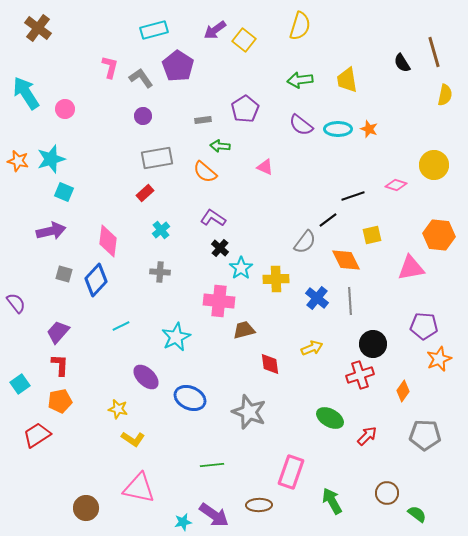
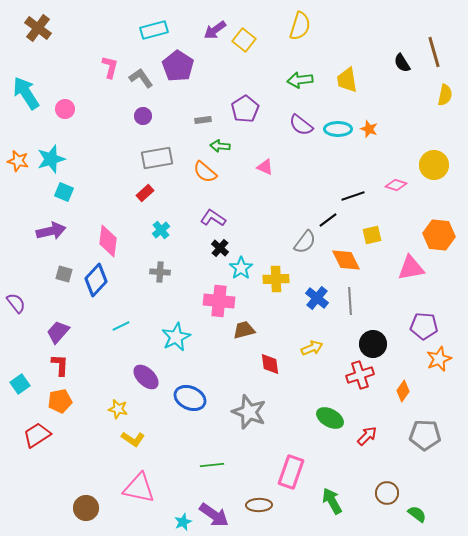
cyan star at (183, 522): rotated 12 degrees counterclockwise
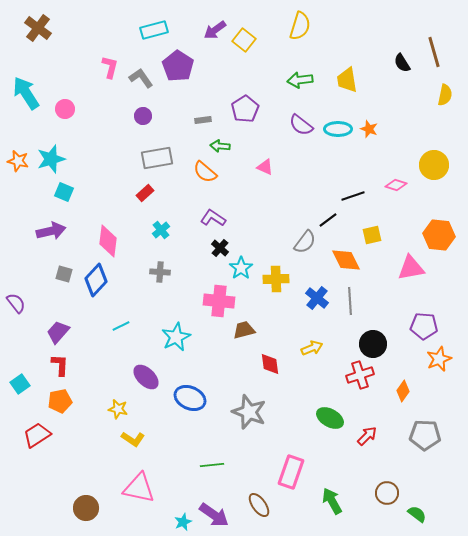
brown ellipse at (259, 505): rotated 55 degrees clockwise
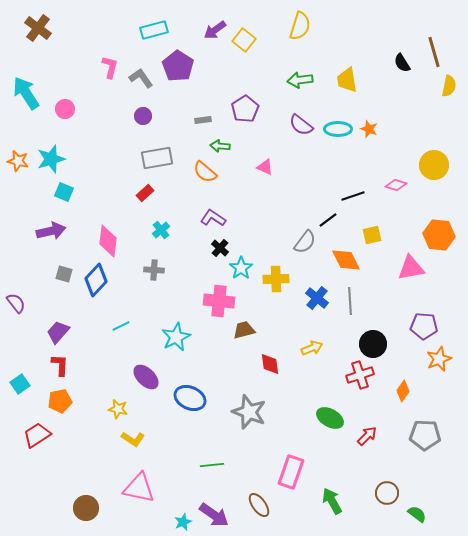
yellow semicircle at (445, 95): moved 4 px right, 9 px up
gray cross at (160, 272): moved 6 px left, 2 px up
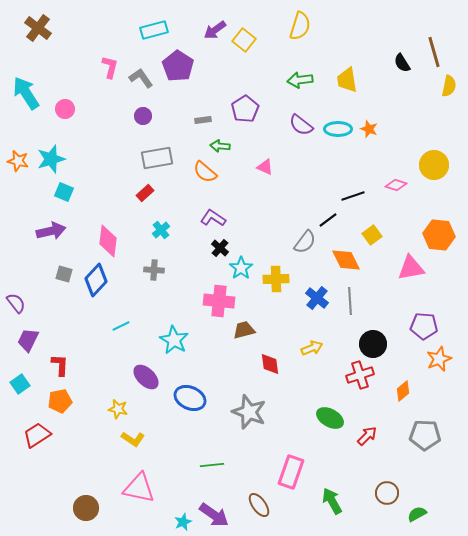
yellow square at (372, 235): rotated 24 degrees counterclockwise
purple trapezoid at (58, 332): moved 30 px left, 8 px down; rotated 15 degrees counterclockwise
cyan star at (176, 337): moved 2 px left, 3 px down; rotated 16 degrees counterclockwise
orange diamond at (403, 391): rotated 15 degrees clockwise
green semicircle at (417, 514): rotated 66 degrees counterclockwise
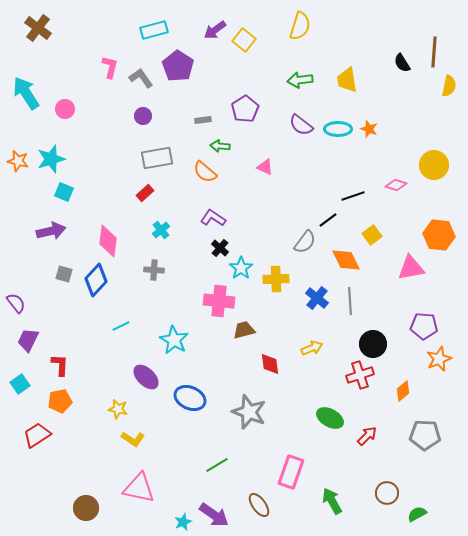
brown line at (434, 52): rotated 20 degrees clockwise
green line at (212, 465): moved 5 px right; rotated 25 degrees counterclockwise
